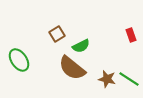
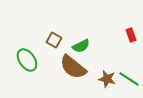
brown square: moved 3 px left, 6 px down; rotated 28 degrees counterclockwise
green ellipse: moved 8 px right
brown semicircle: moved 1 px right, 1 px up
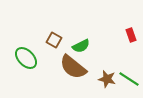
green ellipse: moved 1 px left, 2 px up; rotated 10 degrees counterclockwise
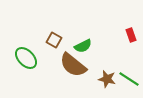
green semicircle: moved 2 px right
brown semicircle: moved 2 px up
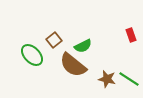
brown square: rotated 21 degrees clockwise
green ellipse: moved 6 px right, 3 px up
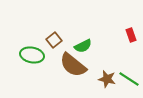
green ellipse: rotated 35 degrees counterclockwise
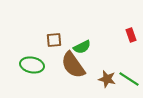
brown square: rotated 35 degrees clockwise
green semicircle: moved 1 px left, 1 px down
green ellipse: moved 10 px down
brown semicircle: rotated 16 degrees clockwise
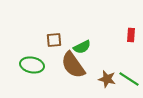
red rectangle: rotated 24 degrees clockwise
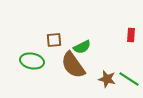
green ellipse: moved 4 px up
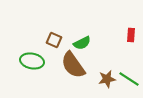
brown square: rotated 28 degrees clockwise
green semicircle: moved 4 px up
brown star: rotated 24 degrees counterclockwise
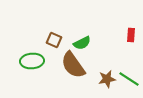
green ellipse: rotated 15 degrees counterclockwise
